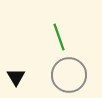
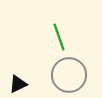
black triangle: moved 2 px right, 7 px down; rotated 36 degrees clockwise
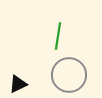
green line: moved 1 px left, 1 px up; rotated 28 degrees clockwise
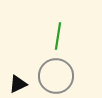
gray circle: moved 13 px left, 1 px down
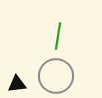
black triangle: moved 1 px left; rotated 18 degrees clockwise
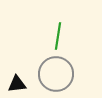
gray circle: moved 2 px up
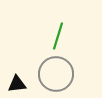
green line: rotated 8 degrees clockwise
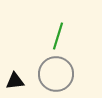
black triangle: moved 2 px left, 3 px up
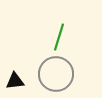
green line: moved 1 px right, 1 px down
